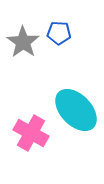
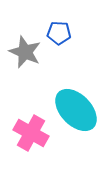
gray star: moved 2 px right, 10 px down; rotated 12 degrees counterclockwise
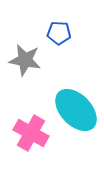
gray star: moved 8 px down; rotated 12 degrees counterclockwise
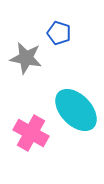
blue pentagon: rotated 15 degrees clockwise
gray star: moved 1 px right, 2 px up
